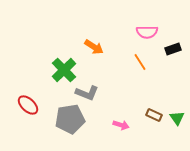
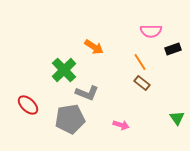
pink semicircle: moved 4 px right, 1 px up
brown rectangle: moved 12 px left, 32 px up; rotated 14 degrees clockwise
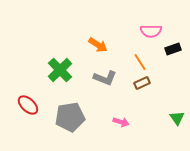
orange arrow: moved 4 px right, 2 px up
green cross: moved 4 px left
brown rectangle: rotated 63 degrees counterclockwise
gray L-shape: moved 18 px right, 15 px up
gray pentagon: moved 2 px up
pink arrow: moved 3 px up
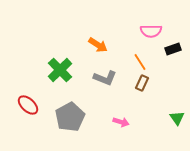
brown rectangle: rotated 42 degrees counterclockwise
gray pentagon: rotated 20 degrees counterclockwise
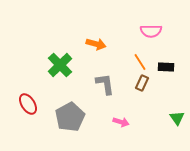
orange arrow: moved 2 px left, 1 px up; rotated 18 degrees counterclockwise
black rectangle: moved 7 px left, 18 px down; rotated 21 degrees clockwise
green cross: moved 5 px up
gray L-shape: moved 6 px down; rotated 120 degrees counterclockwise
red ellipse: moved 1 px up; rotated 15 degrees clockwise
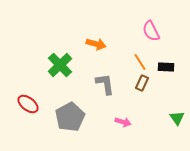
pink semicircle: rotated 65 degrees clockwise
red ellipse: rotated 20 degrees counterclockwise
pink arrow: moved 2 px right
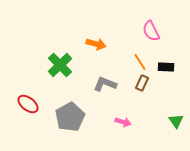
gray L-shape: rotated 60 degrees counterclockwise
green triangle: moved 1 px left, 3 px down
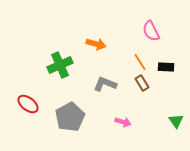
green cross: rotated 20 degrees clockwise
brown rectangle: rotated 56 degrees counterclockwise
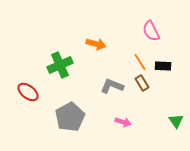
black rectangle: moved 3 px left, 1 px up
gray L-shape: moved 7 px right, 2 px down
red ellipse: moved 12 px up
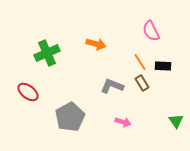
green cross: moved 13 px left, 12 px up
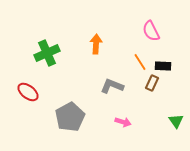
orange arrow: rotated 102 degrees counterclockwise
brown rectangle: moved 10 px right; rotated 56 degrees clockwise
